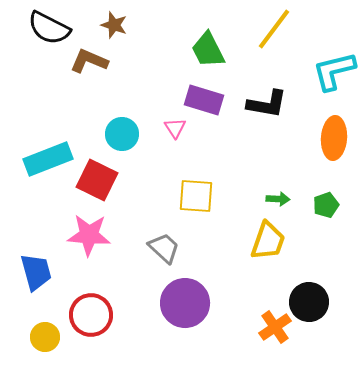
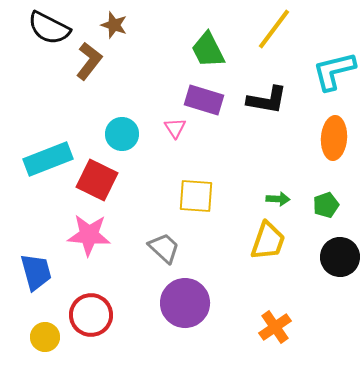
brown L-shape: rotated 105 degrees clockwise
black L-shape: moved 4 px up
black circle: moved 31 px right, 45 px up
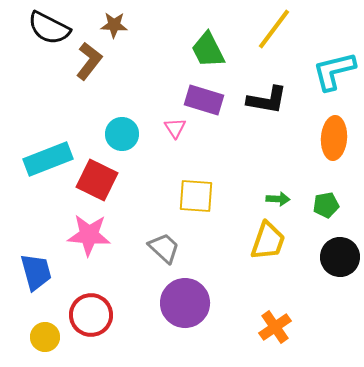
brown star: rotated 16 degrees counterclockwise
green pentagon: rotated 10 degrees clockwise
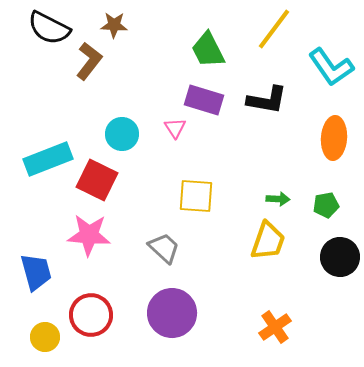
cyan L-shape: moved 3 px left, 4 px up; rotated 111 degrees counterclockwise
purple circle: moved 13 px left, 10 px down
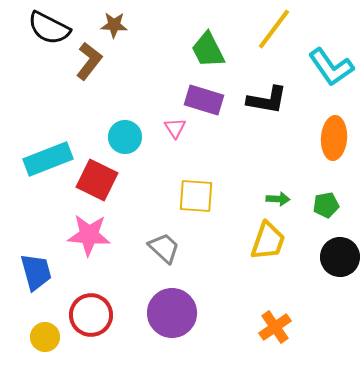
cyan circle: moved 3 px right, 3 px down
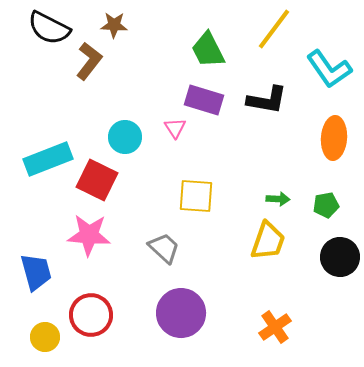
cyan L-shape: moved 2 px left, 2 px down
purple circle: moved 9 px right
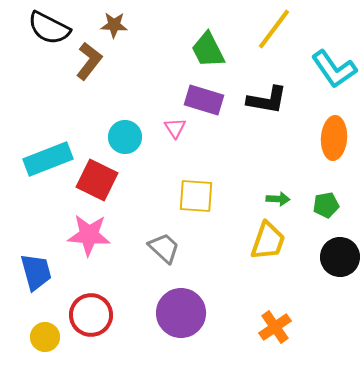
cyan L-shape: moved 5 px right
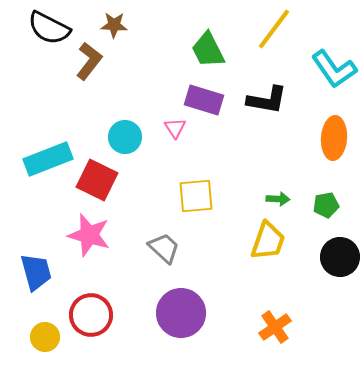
yellow square: rotated 9 degrees counterclockwise
pink star: rotated 12 degrees clockwise
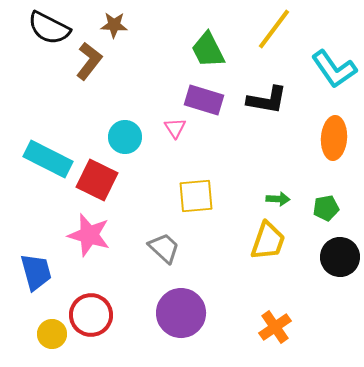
cyan rectangle: rotated 48 degrees clockwise
green pentagon: moved 3 px down
yellow circle: moved 7 px right, 3 px up
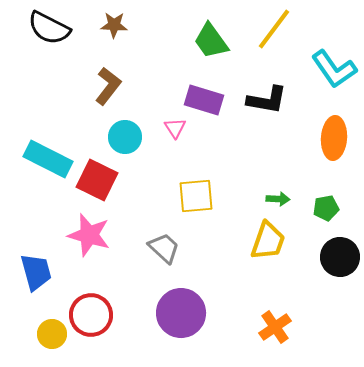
green trapezoid: moved 3 px right, 9 px up; rotated 9 degrees counterclockwise
brown L-shape: moved 19 px right, 25 px down
